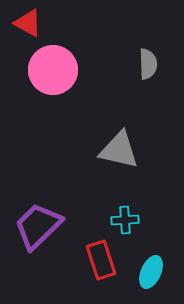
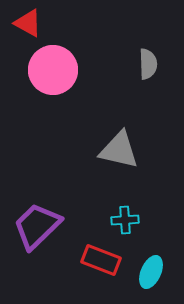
purple trapezoid: moved 1 px left
red rectangle: rotated 51 degrees counterclockwise
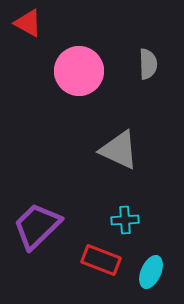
pink circle: moved 26 px right, 1 px down
gray triangle: rotated 12 degrees clockwise
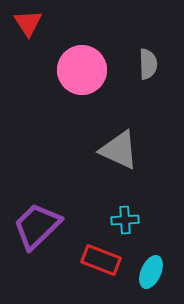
red triangle: rotated 28 degrees clockwise
pink circle: moved 3 px right, 1 px up
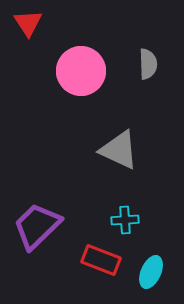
pink circle: moved 1 px left, 1 px down
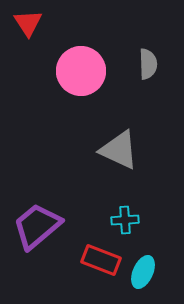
purple trapezoid: rotated 4 degrees clockwise
cyan ellipse: moved 8 px left
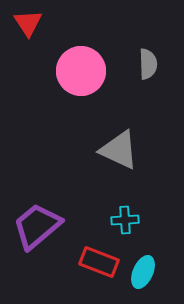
red rectangle: moved 2 px left, 2 px down
